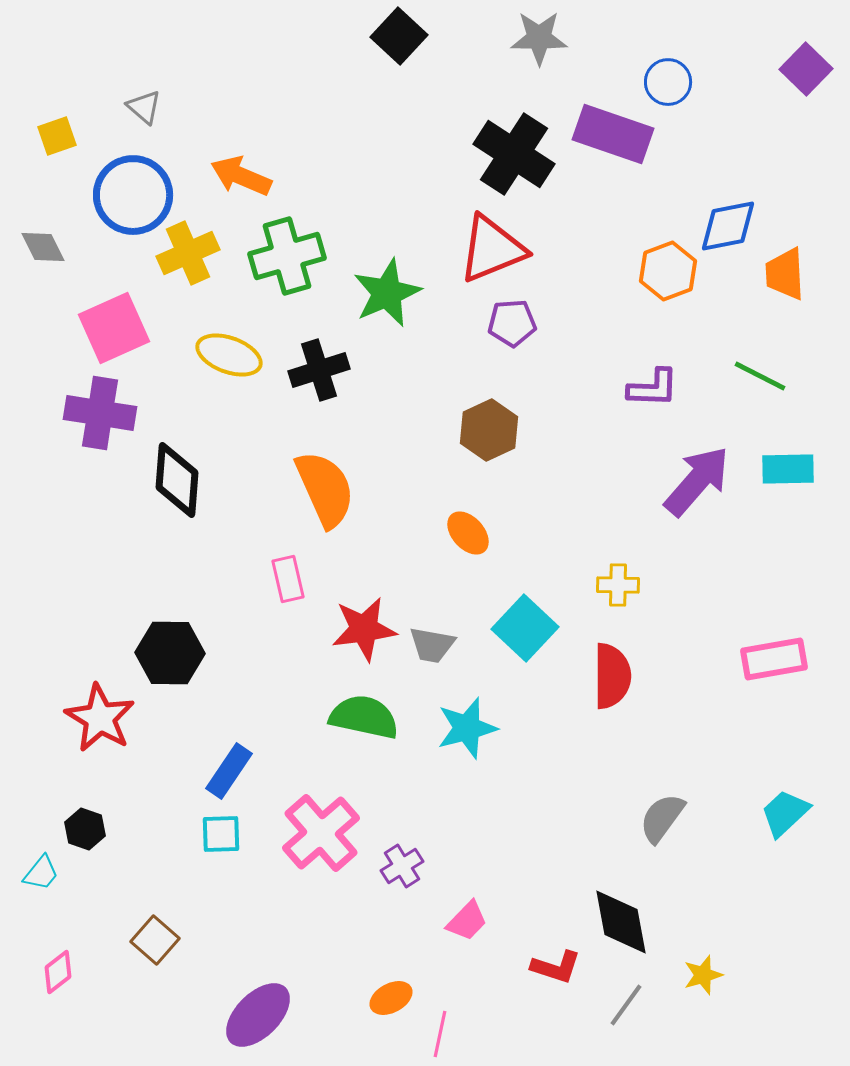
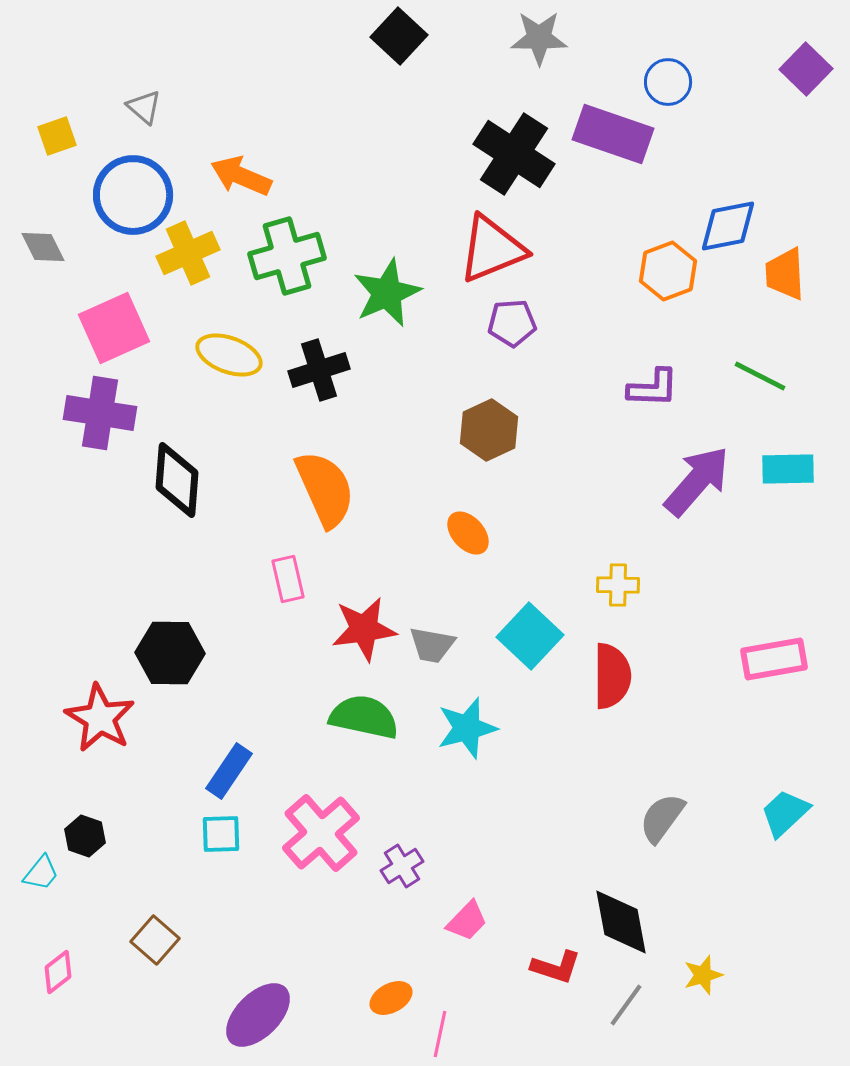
cyan square at (525, 628): moved 5 px right, 8 px down
black hexagon at (85, 829): moved 7 px down
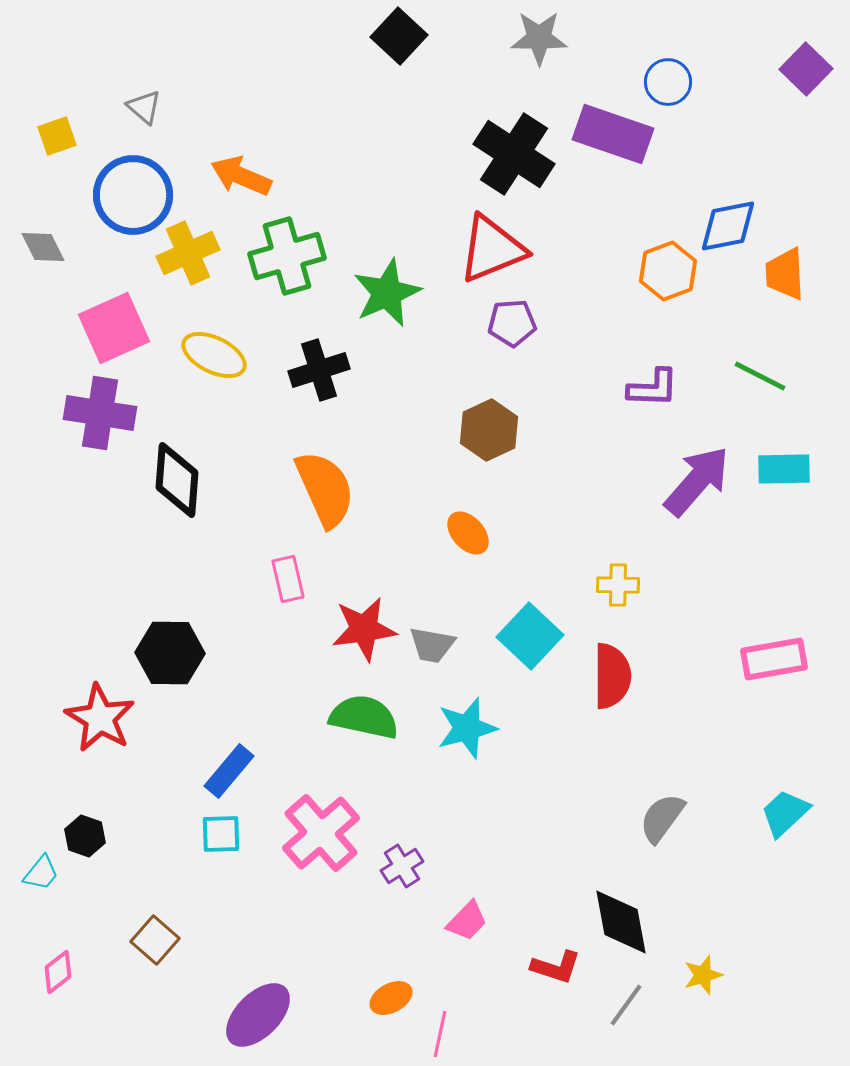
yellow ellipse at (229, 355): moved 15 px left; rotated 6 degrees clockwise
cyan rectangle at (788, 469): moved 4 px left
blue rectangle at (229, 771): rotated 6 degrees clockwise
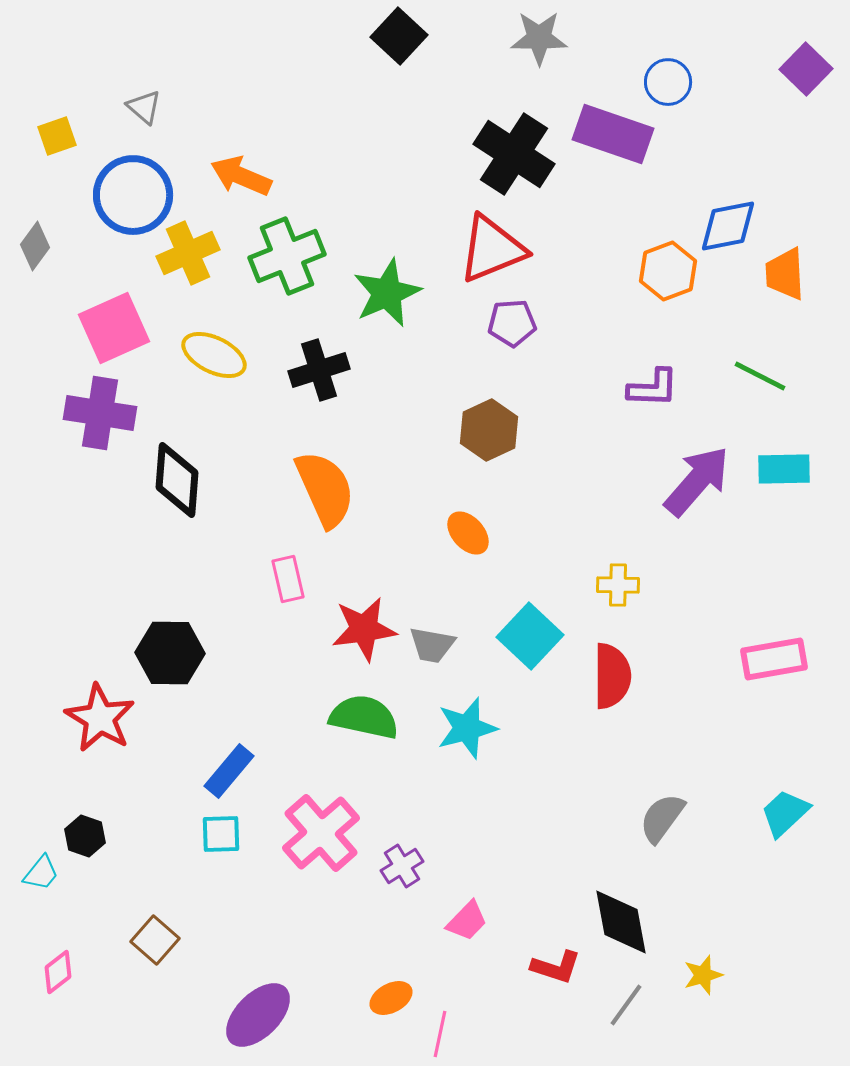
gray diamond at (43, 247): moved 8 px left, 1 px up; rotated 63 degrees clockwise
green cross at (287, 256): rotated 6 degrees counterclockwise
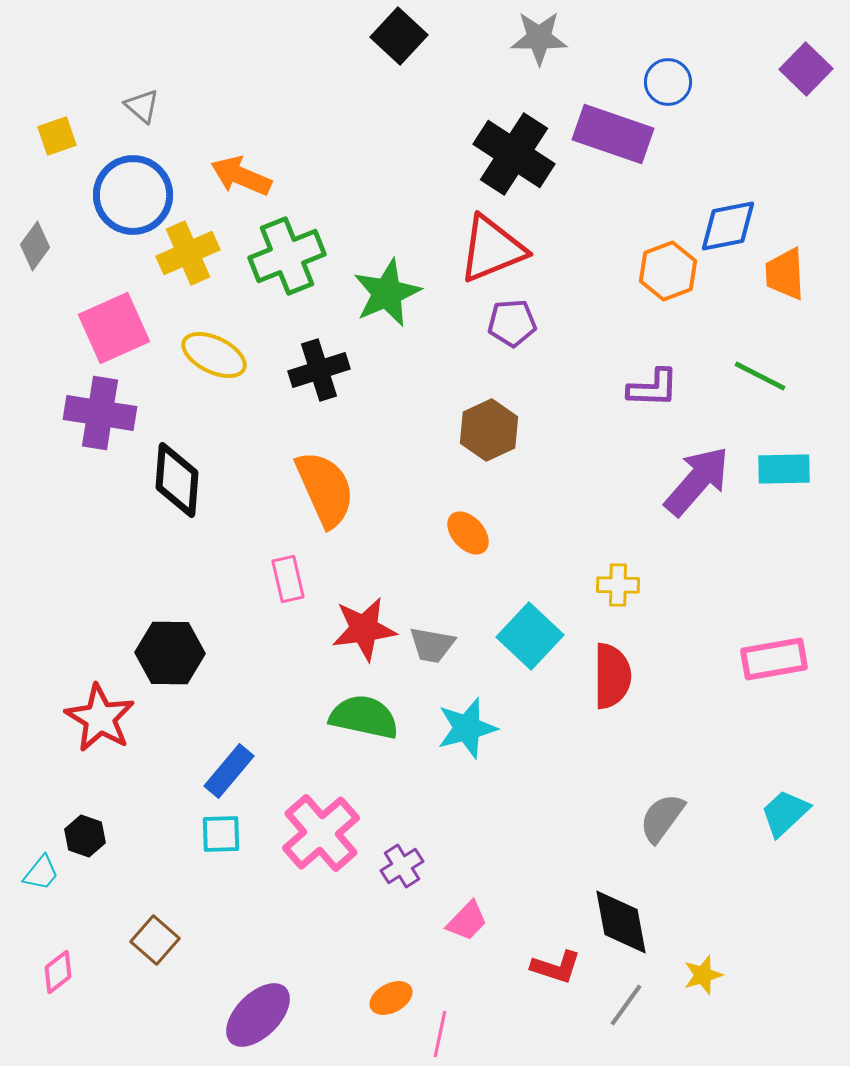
gray triangle at (144, 107): moved 2 px left, 1 px up
